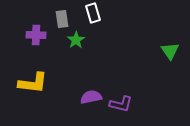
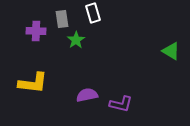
purple cross: moved 4 px up
green triangle: moved 1 px right; rotated 24 degrees counterclockwise
purple semicircle: moved 4 px left, 2 px up
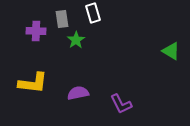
purple semicircle: moved 9 px left, 2 px up
purple L-shape: rotated 50 degrees clockwise
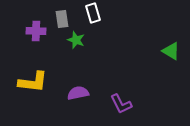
green star: rotated 18 degrees counterclockwise
yellow L-shape: moved 1 px up
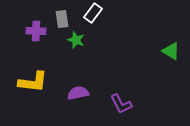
white rectangle: rotated 54 degrees clockwise
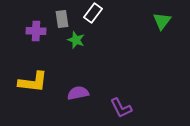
green triangle: moved 9 px left, 30 px up; rotated 36 degrees clockwise
purple L-shape: moved 4 px down
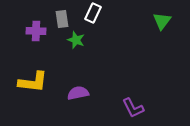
white rectangle: rotated 12 degrees counterclockwise
purple L-shape: moved 12 px right
